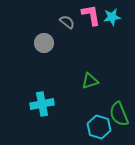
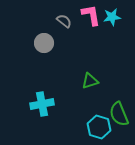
gray semicircle: moved 3 px left, 1 px up
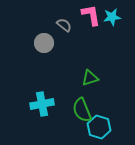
gray semicircle: moved 4 px down
green triangle: moved 3 px up
green semicircle: moved 37 px left, 4 px up
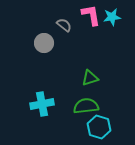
green semicircle: moved 4 px right, 4 px up; rotated 105 degrees clockwise
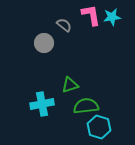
green triangle: moved 20 px left, 7 px down
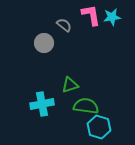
green semicircle: rotated 15 degrees clockwise
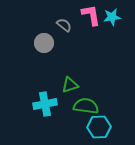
cyan cross: moved 3 px right
cyan hexagon: rotated 20 degrees counterclockwise
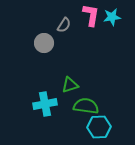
pink L-shape: rotated 20 degrees clockwise
gray semicircle: rotated 84 degrees clockwise
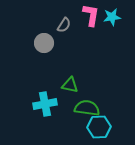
green triangle: rotated 30 degrees clockwise
green semicircle: moved 1 px right, 2 px down
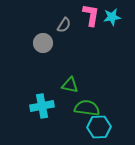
gray circle: moved 1 px left
cyan cross: moved 3 px left, 2 px down
